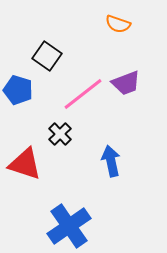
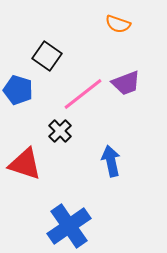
black cross: moved 3 px up
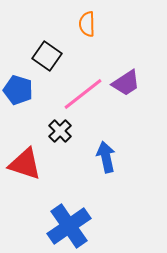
orange semicircle: moved 31 px left; rotated 70 degrees clockwise
purple trapezoid: rotated 12 degrees counterclockwise
blue arrow: moved 5 px left, 4 px up
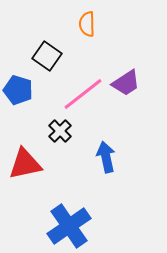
red triangle: rotated 30 degrees counterclockwise
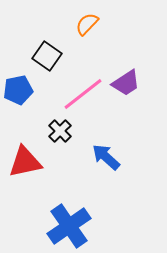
orange semicircle: rotated 45 degrees clockwise
blue pentagon: rotated 28 degrees counterclockwise
blue arrow: rotated 36 degrees counterclockwise
red triangle: moved 2 px up
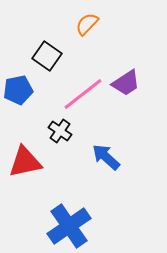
black cross: rotated 10 degrees counterclockwise
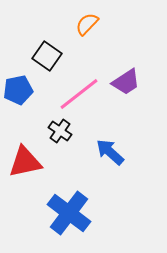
purple trapezoid: moved 1 px up
pink line: moved 4 px left
blue arrow: moved 4 px right, 5 px up
blue cross: moved 13 px up; rotated 18 degrees counterclockwise
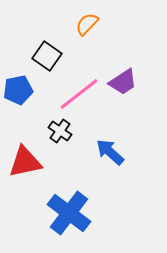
purple trapezoid: moved 3 px left
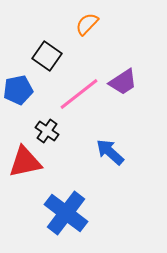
black cross: moved 13 px left
blue cross: moved 3 px left
